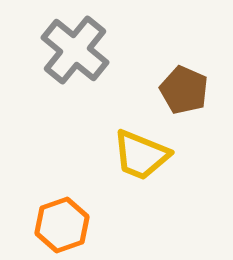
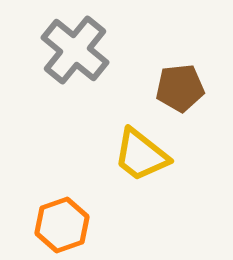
brown pentagon: moved 4 px left, 2 px up; rotated 30 degrees counterclockwise
yellow trapezoid: rotated 16 degrees clockwise
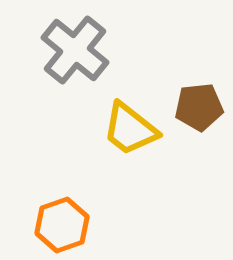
brown pentagon: moved 19 px right, 19 px down
yellow trapezoid: moved 11 px left, 26 px up
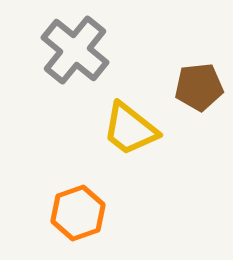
brown pentagon: moved 20 px up
orange hexagon: moved 16 px right, 12 px up
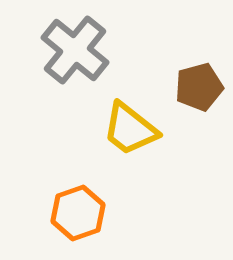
brown pentagon: rotated 9 degrees counterclockwise
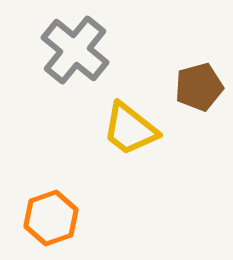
orange hexagon: moved 27 px left, 5 px down
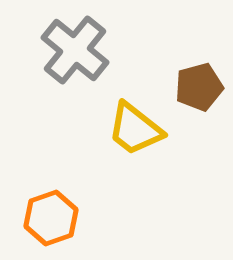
yellow trapezoid: moved 5 px right
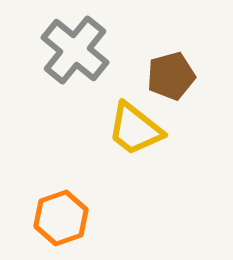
brown pentagon: moved 28 px left, 11 px up
orange hexagon: moved 10 px right
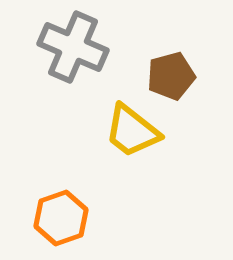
gray cross: moved 2 px left, 3 px up; rotated 16 degrees counterclockwise
yellow trapezoid: moved 3 px left, 2 px down
